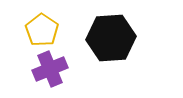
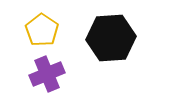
purple cross: moved 3 px left, 5 px down
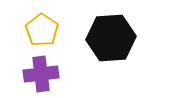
purple cross: moved 6 px left; rotated 16 degrees clockwise
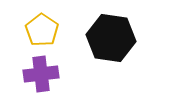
black hexagon: rotated 12 degrees clockwise
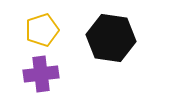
yellow pentagon: rotated 20 degrees clockwise
